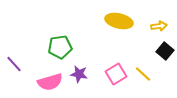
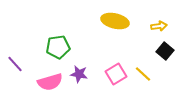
yellow ellipse: moved 4 px left
green pentagon: moved 2 px left
purple line: moved 1 px right
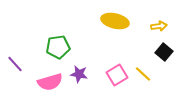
black square: moved 1 px left, 1 px down
pink square: moved 1 px right, 1 px down
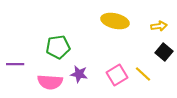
purple line: rotated 48 degrees counterclockwise
pink semicircle: rotated 20 degrees clockwise
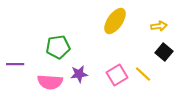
yellow ellipse: rotated 68 degrees counterclockwise
purple star: rotated 18 degrees counterclockwise
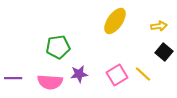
purple line: moved 2 px left, 14 px down
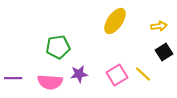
black square: rotated 18 degrees clockwise
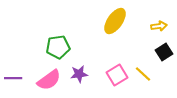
pink semicircle: moved 1 px left, 2 px up; rotated 40 degrees counterclockwise
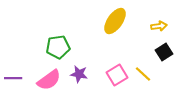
purple star: rotated 18 degrees clockwise
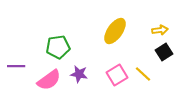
yellow ellipse: moved 10 px down
yellow arrow: moved 1 px right, 4 px down
purple line: moved 3 px right, 12 px up
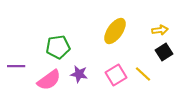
pink square: moved 1 px left
